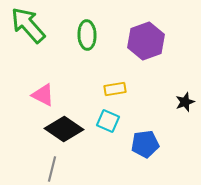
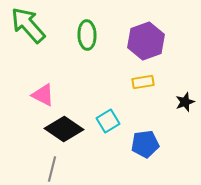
yellow rectangle: moved 28 px right, 7 px up
cyan square: rotated 35 degrees clockwise
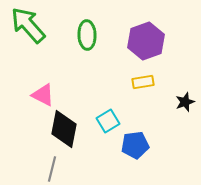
black diamond: rotated 66 degrees clockwise
blue pentagon: moved 10 px left, 1 px down
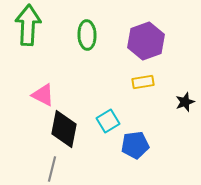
green arrow: rotated 45 degrees clockwise
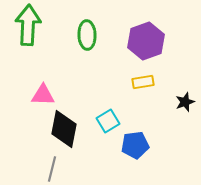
pink triangle: rotated 25 degrees counterclockwise
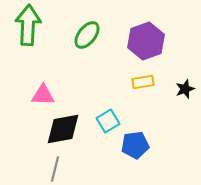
green ellipse: rotated 40 degrees clockwise
black star: moved 13 px up
black diamond: moved 1 px left; rotated 69 degrees clockwise
gray line: moved 3 px right
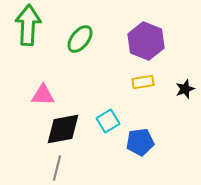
green ellipse: moved 7 px left, 4 px down
purple hexagon: rotated 18 degrees counterclockwise
blue pentagon: moved 5 px right, 3 px up
gray line: moved 2 px right, 1 px up
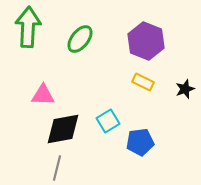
green arrow: moved 2 px down
yellow rectangle: rotated 35 degrees clockwise
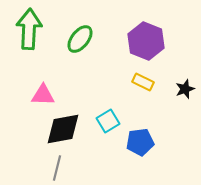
green arrow: moved 1 px right, 2 px down
